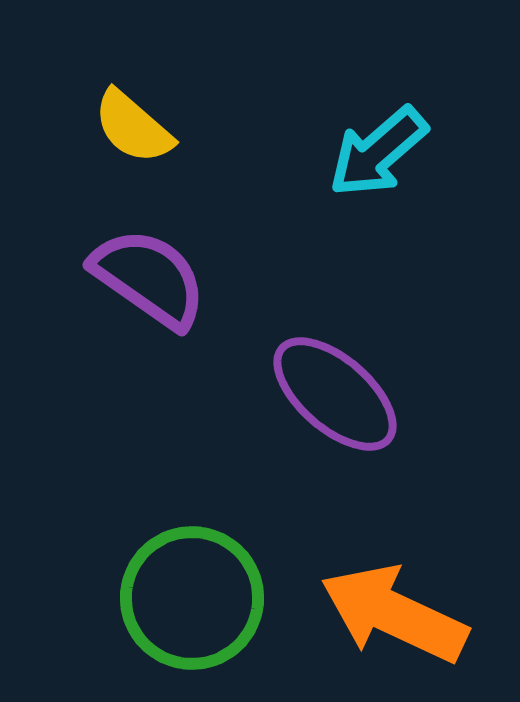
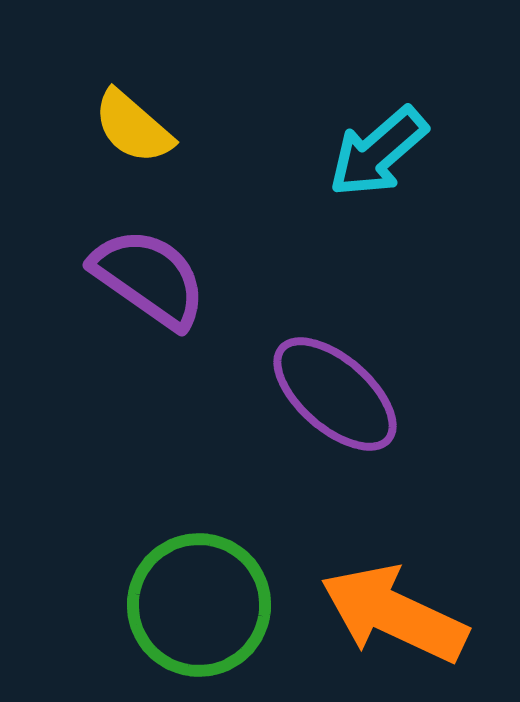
green circle: moved 7 px right, 7 px down
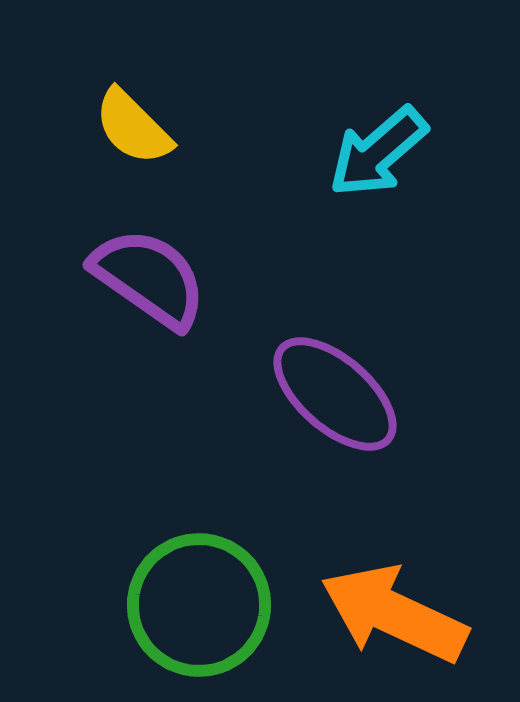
yellow semicircle: rotated 4 degrees clockwise
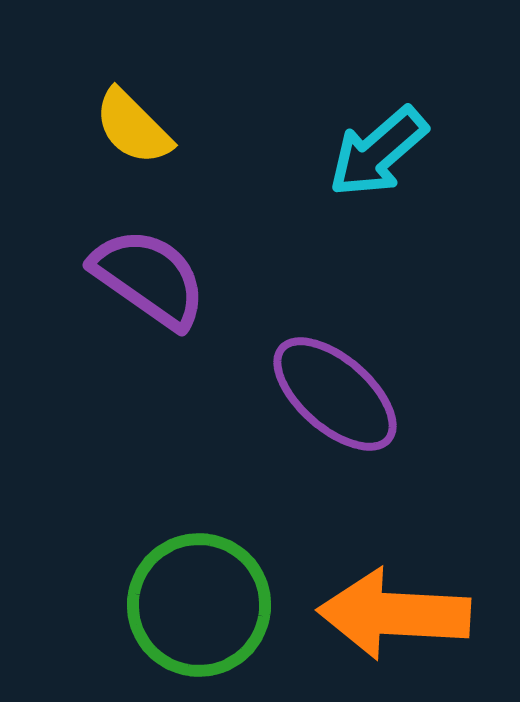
orange arrow: rotated 22 degrees counterclockwise
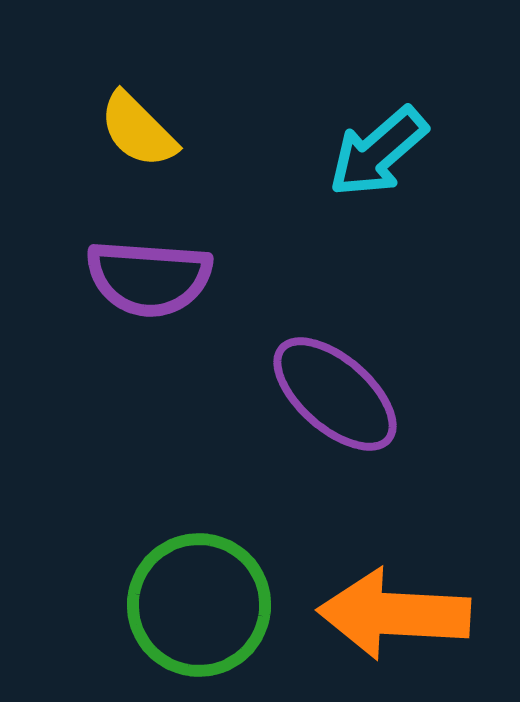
yellow semicircle: moved 5 px right, 3 px down
purple semicircle: rotated 149 degrees clockwise
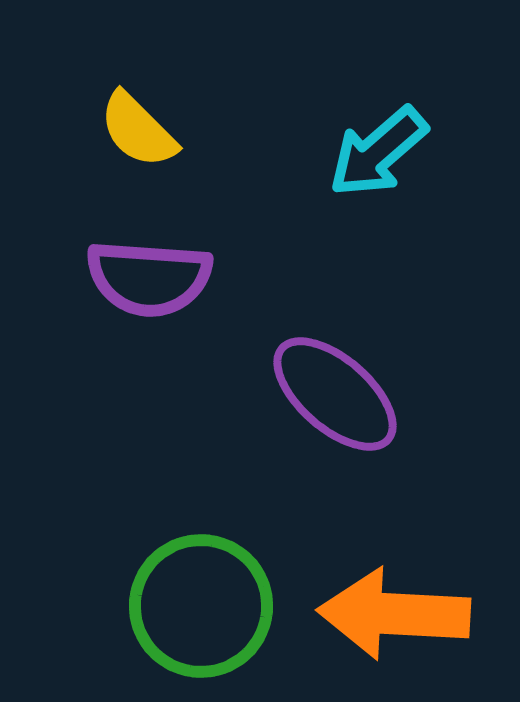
green circle: moved 2 px right, 1 px down
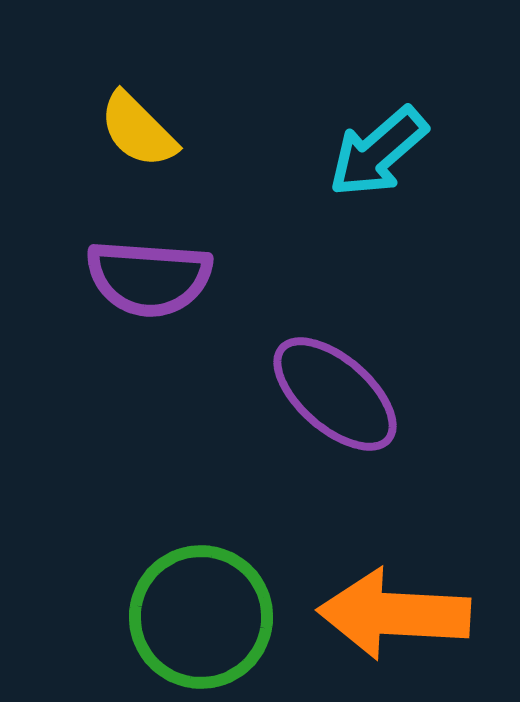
green circle: moved 11 px down
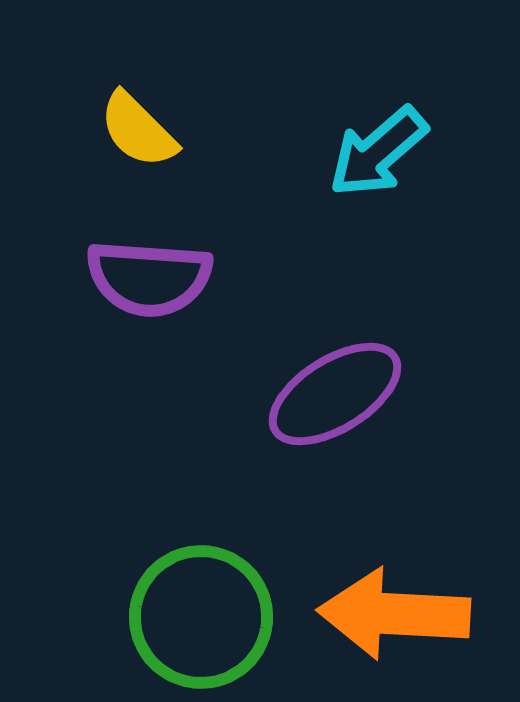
purple ellipse: rotated 73 degrees counterclockwise
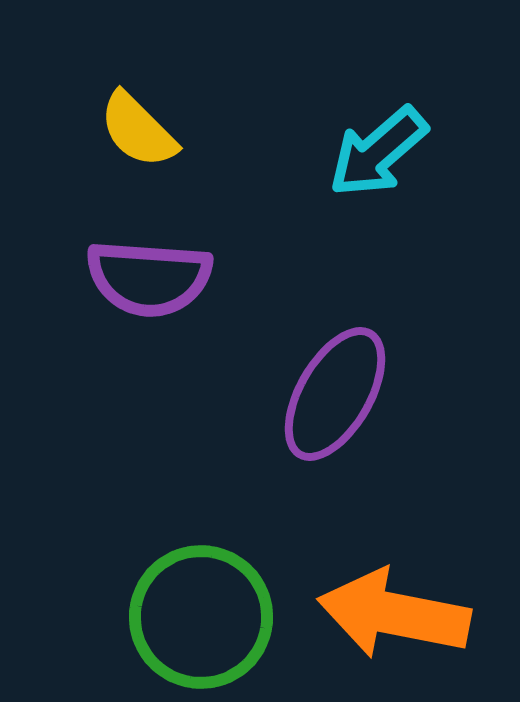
purple ellipse: rotated 28 degrees counterclockwise
orange arrow: rotated 8 degrees clockwise
